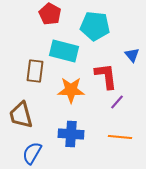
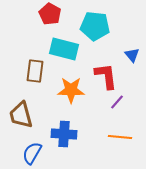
cyan rectangle: moved 2 px up
blue cross: moved 7 px left
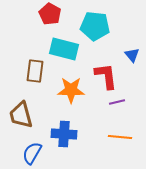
purple line: rotated 35 degrees clockwise
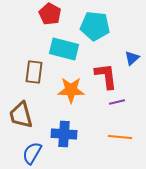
blue triangle: moved 3 px down; rotated 28 degrees clockwise
brown rectangle: moved 1 px left, 1 px down
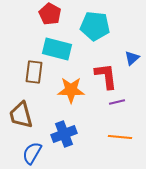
cyan rectangle: moved 7 px left
blue cross: rotated 25 degrees counterclockwise
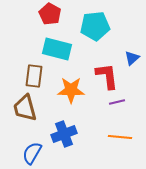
cyan pentagon: rotated 12 degrees counterclockwise
brown rectangle: moved 4 px down
red L-shape: moved 1 px right
brown trapezoid: moved 4 px right, 7 px up
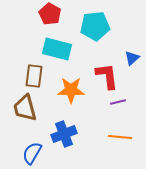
purple line: moved 1 px right
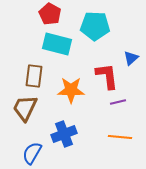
cyan pentagon: rotated 8 degrees clockwise
cyan rectangle: moved 5 px up
blue triangle: moved 1 px left
brown trapezoid: rotated 40 degrees clockwise
